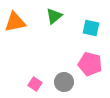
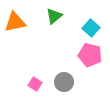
cyan square: rotated 30 degrees clockwise
pink pentagon: moved 9 px up
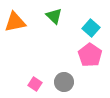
green triangle: rotated 36 degrees counterclockwise
pink pentagon: rotated 20 degrees clockwise
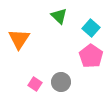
green triangle: moved 5 px right
orange triangle: moved 4 px right, 17 px down; rotated 45 degrees counterclockwise
pink pentagon: moved 1 px right, 1 px down
gray circle: moved 3 px left
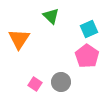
green triangle: moved 8 px left
cyan square: moved 2 px left, 1 px down; rotated 24 degrees clockwise
pink pentagon: moved 4 px left
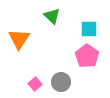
green triangle: moved 1 px right
cyan square: rotated 24 degrees clockwise
pink square: rotated 16 degrees clockwise
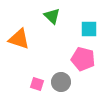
orange triangle: rotated 45 degrees counterclockwise
pink pentagon: moved 4 px left, 3 px down; rotated 20 degrees counterclockwise
pink square: moved 2 px right; rotated 32 degrees counterclockwise
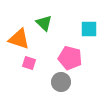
green triangle: moved 8 px left, 7 px down
pink pentagon: moved 13 px left, 1 px up
pink square: moved 8 px left, 21 px up
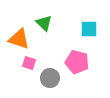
pink pentagon: moved 7 px right, 4 px down
gray circle: moved 11 px left, 4 px up
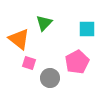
green triangle: rotated 30 degrees clockwise
cyan square: moved 2 px left
orange triangle: rotated 20 degrees clockwise
pink pentagon: rotated 30 degrees clockwise
